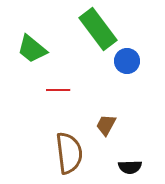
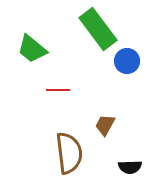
brown trapezoid: moved 1 px left
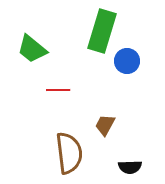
green rectangle: moved 4 px right, 2 px down; rotated 54 degrees clockwise
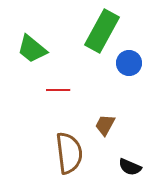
green rectangle: rotated 12 degrees clockwise
blue circle: moved 2 px right, 2 px down
black semicircle: rotated 25 degrees clockwise
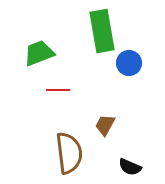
green rectangle: rotated 39 degrees counterclockwise
green trapezoid: moved 7 px right, 4 px down; rotated 120 degrees clockwise
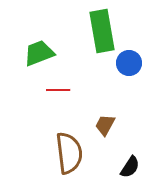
black semicircle: rotated 80 degrees counterclockwise
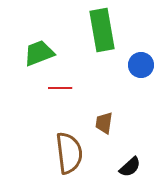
green rectangle: moved 1 px up
blue circle: moved 12 px right, 2 px down
red line: moved 2 px right, 2 px up
brown trapezoid: moved 1 px left, 2 px up; rotated 20 degrees counterclockwise
black semicircle: rotated 15 degrees clockwise
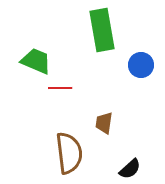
green trapezoid: moved 3 px left, 8 px down; rotated 44 degrees clockwise
black semicircle: moved 2 px down
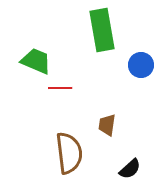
brown trapezoid: moved 3 px right, 2 px down
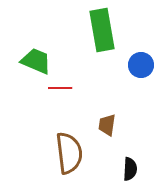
black semicircle: rotated 45 degrees counterclockwise
